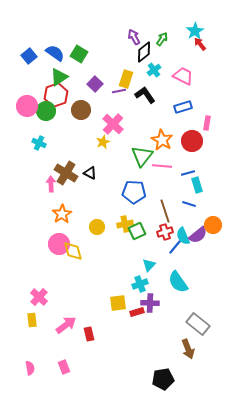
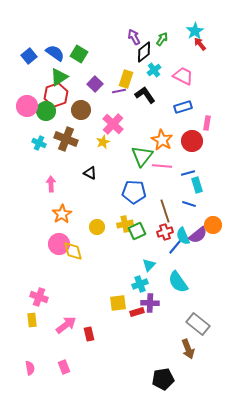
brown cross at (66, 173): moved 34 px up; rotated 10 degrees counterclockwise
pink cross at (39, 297): rotated 24 degrees counterclockwise
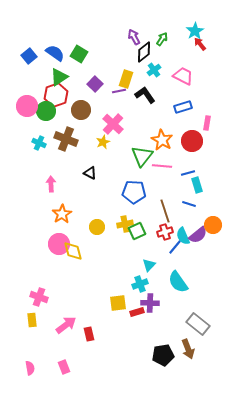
black pentagon at (163, 379): moved 24 px up
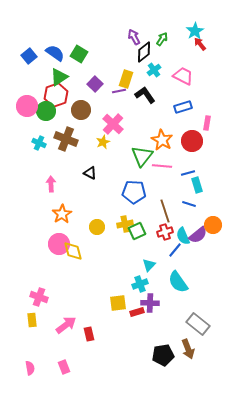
blue line at (175, 247): moved 3 px down
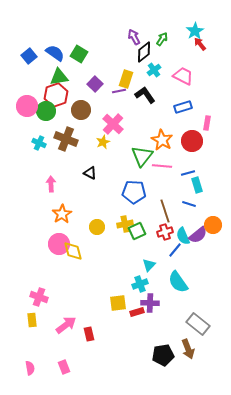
green triangle at (59, 77): rotated 24 degrees clockwise
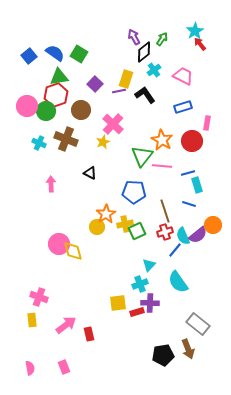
orange star at (62, 214): moved 44 px right
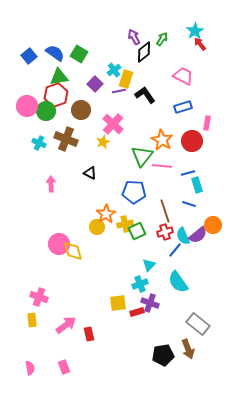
cyan cross at (154, 70): moved 40 px left
purple cross at (150, 303): rotated 18 degrees clockwise
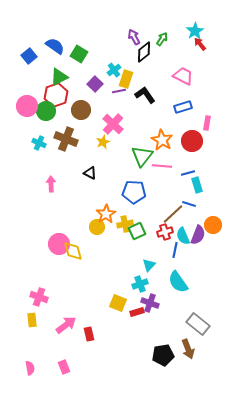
blue semicircle at (55, 53): moved 7 px up
green triangle at (59, 77): rotated 18 degrees counterclockwise
brown line at (165, 211): moved 8 px right, 3 px down; rotated 65 degrees clockwise
purple semicircle at (198, 235): rotated 30 degrees counterclockwise
blue line at (175, 250): rotated 28 degrees counterclockwise
yellow square at (118, 303): rotated 30 degrees clockwise
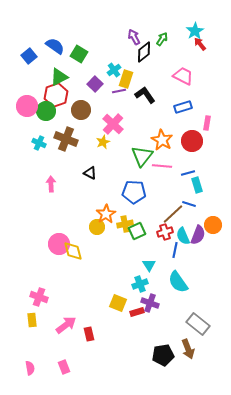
cyan triangle at (149, 265): rotated 16 degrees counterclockwise
